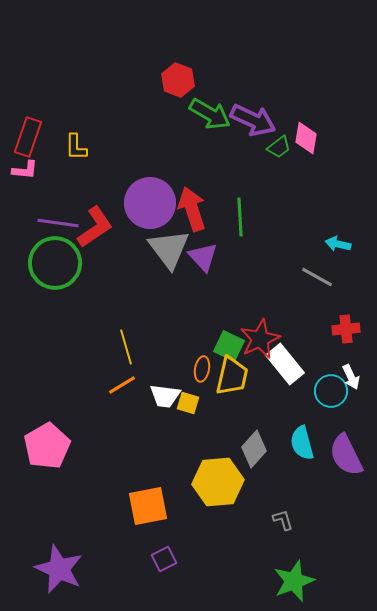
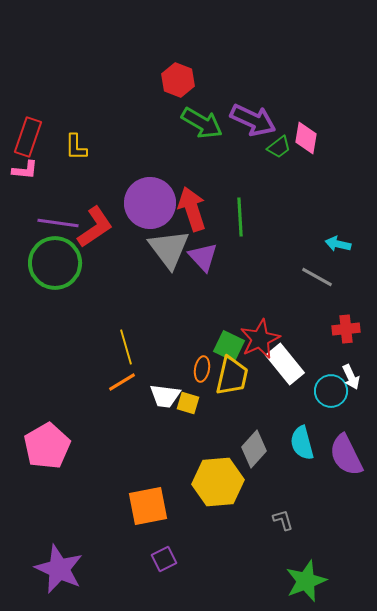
green arrow: moved 8 px left, 9 px down
orange line: moved 3 px up
green star: moved 12 px right
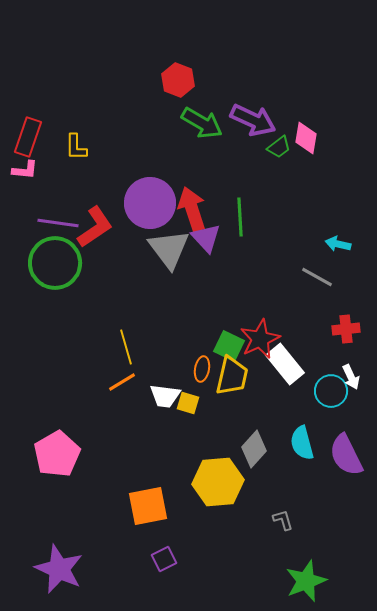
purple triangle: moved 3 px right, 19 px up
pink pentagon: moved 10 px right, 8 px down
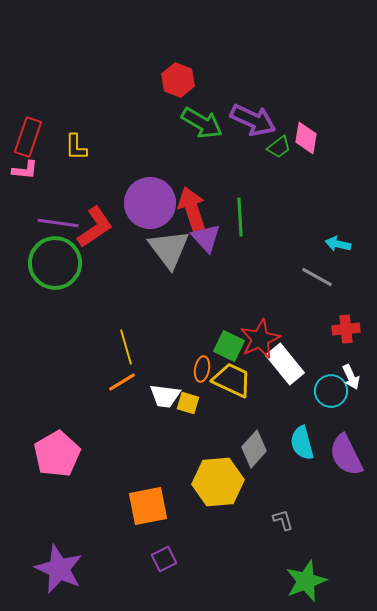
yellow trapezoid: moved 4 px down; rotated 78 degrees counterclockwise
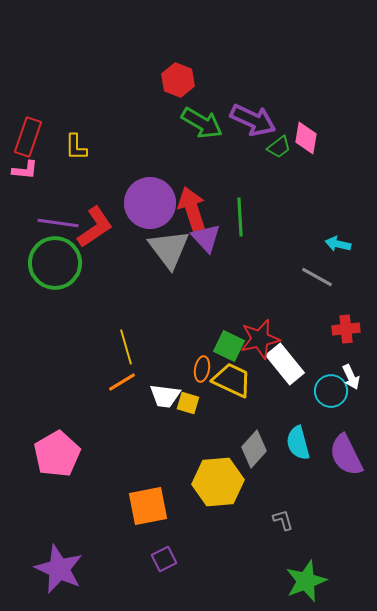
red star: rotated 12 degrees clockwise
cyan semicircle: moved 4 px left
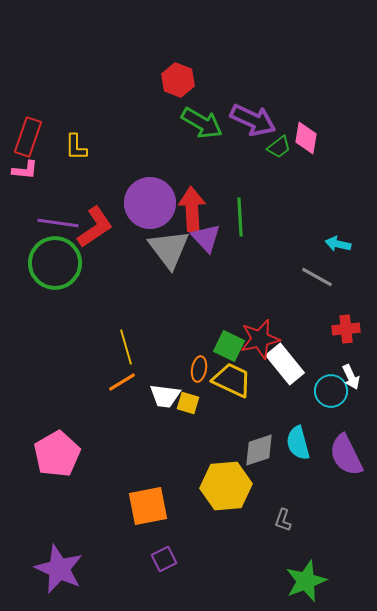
red arrow: rotated 15 degrees clockwise
orange ellipse: moved 3 px left
gray diamond: moved 5 px right, 1 px down; rotated 30 degrees clockwise
yellow hexagon: moved 8 px right, 4 px down
gray L-shape: rotated 145 degrees counterclockwise
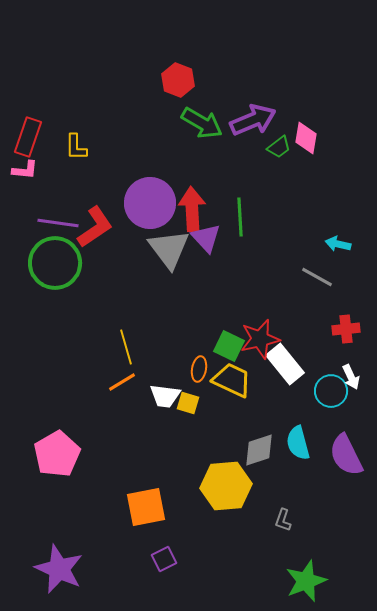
purple arrow: rotated 48 degrees counterclockwise
orange square: moved 2 px left, 1 px down
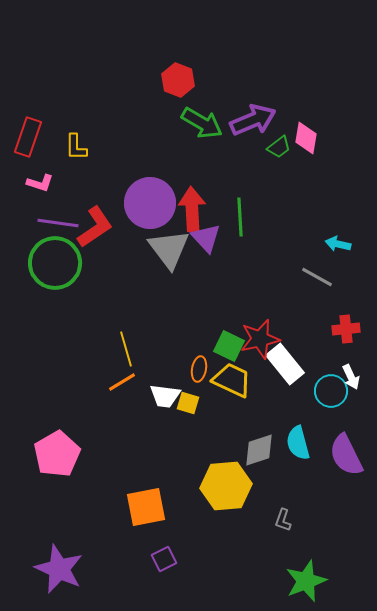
pink L-shape: moved 15 px right, 13 px down; rotated 12 degrees clockwise
yellow line: moved 2 px down
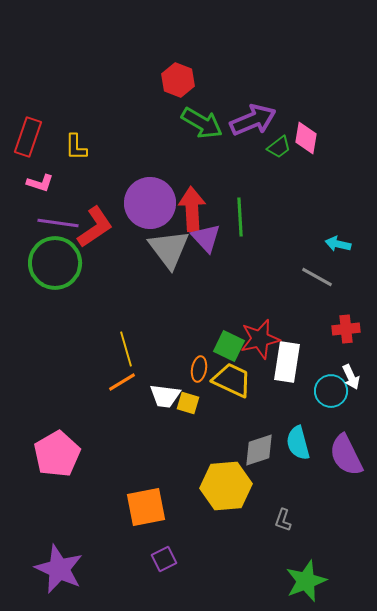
white rectangle: moved 2 px right, 2 px up; rotated 48 degrees clockwise
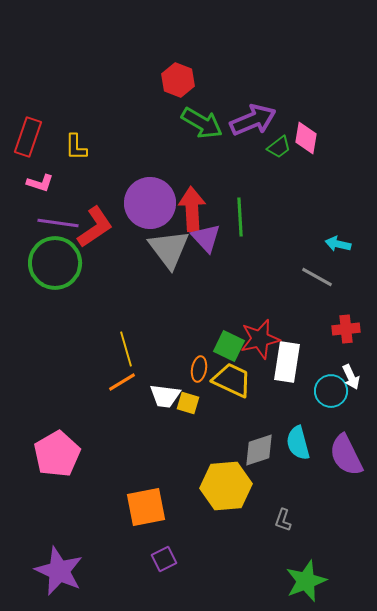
purple star: moved 2 px down
